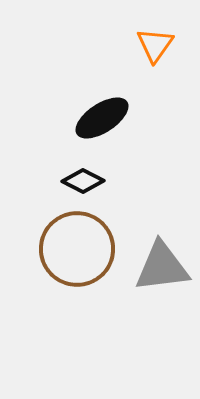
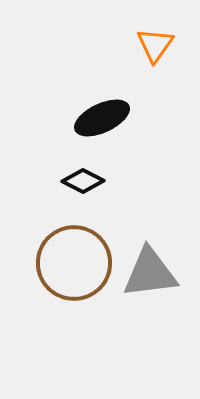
black ellipse: rotated 8 degrees clockwise
brown circle: moved 3 px left, 14 px down
gray triangle: moved 12 px left, 6 px down
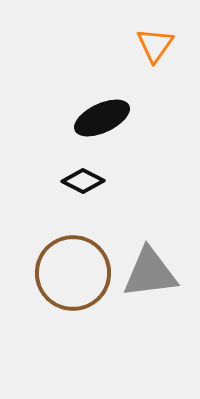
brown circle: moved 1 px left, 10 px down
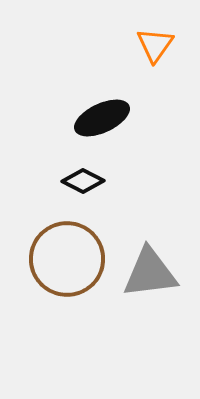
brown circle: moved 6 px left, 14 px up
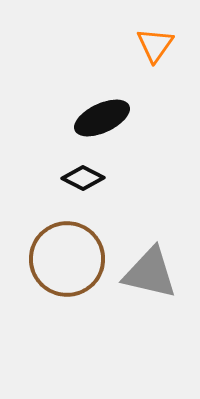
black diamond: moved 3 px up
gray triangle: rotated 20 degrees clockwise
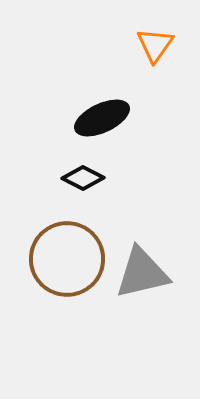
gray triangle: moved 8 px left; rotated 26 degrees counterclockwise
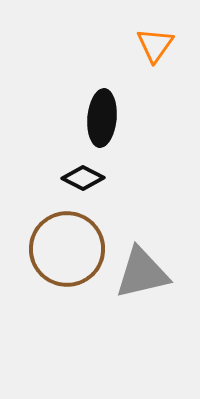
black ellipse: rotated 60 degrees counterclockwise
brown circle: moved 10 px up
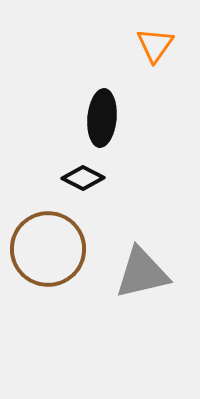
brown circle: moved 19 px left
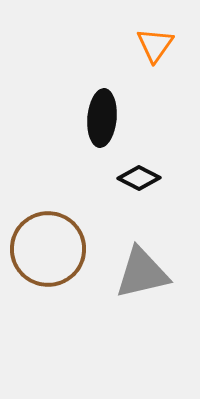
black diamond: moved 56 px right
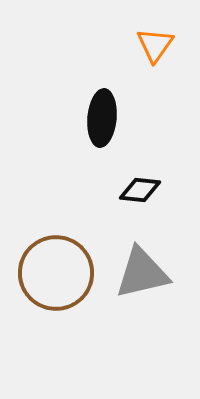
black diamond: moved 1 px right, 12 px down; rotated 21 degrees counterclockwise
brown circle: moved 8 px right, 24 px down
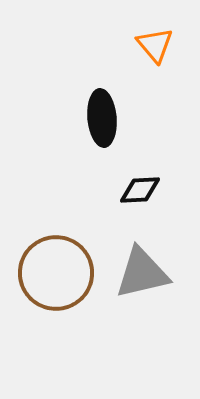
orange triangle: rotated 15 degrees counterclockwise
black ellipse: rotated 10 degrees counterclockwise
black diamond: rotated 9 degrees counterclockwise
